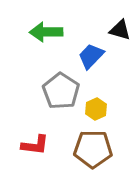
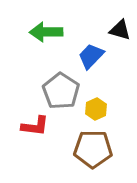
red L-shape: moved 19 px up
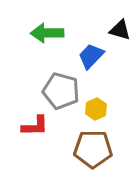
green arrow: moved 1 px right, 1 px down
gray pentagon: rotated 18 degrees counterclockwise
red L-shape: rotated 8 degrees counterclockwise
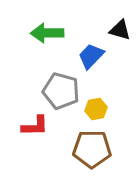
yellow hexagon: rotated 15 degrees clockwise
brown pentagon: moved 1 px left
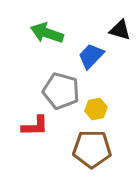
green arrow: rotated 20 degrees clockwise
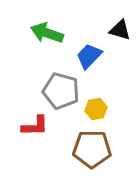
blue trapezoid: moved 2 px left
